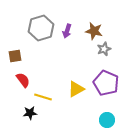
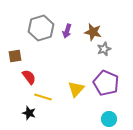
brown star: moved 1 px left, 1 px down
red semicircle: moved 6 px right, 3 px up
yellow triangle: rotated 18 degrees counterclockwise
black star: moved 1 px left; rotated 24 degrees clockwise
cyan circle: moved 2 px right, 1 px up
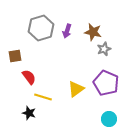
yellow triangle: rotated 12 degrees clockwise
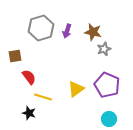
purple pentagon: moved 1 px right, 2 px down
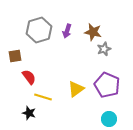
gray hexagon: moved 2 px left, 2 px down
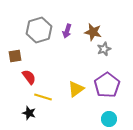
purple pentagon: rotated 15 degrees clockwise
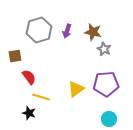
gray star: rotated 24 degrees counterclockwise
purple pentagon: moved 1 px left, 1 px up; rotated 30 degrees clockwise
yellow line: moved 2 px left
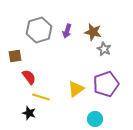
purple pentagon: rotated 15 degrees counterclockwise
cyan circle: moved 14 px left
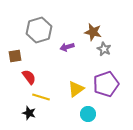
purple arrow: moved 16 px down; rotated 56 degrees clockwise
cyan circle: moved 7 px left, 5 px up
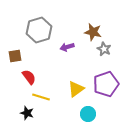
black star: moved 2 px left
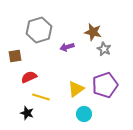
red semicircle: rotated 77 degrees counterclockwise
purple pentagon: moved 1 px left, 1 px down
cyan circle: moved 4 px left
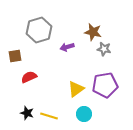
gray star: rotated 16 degrees counterclockwise
purple pentagon: rotated 10 degrees clockwise
yellow line: moved 8 px right, 19 px down
